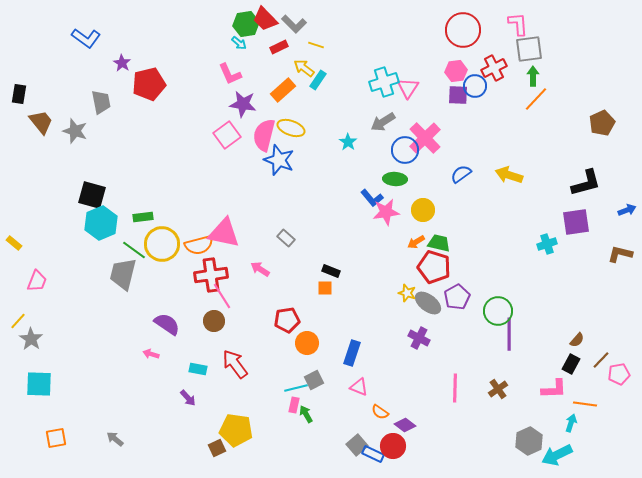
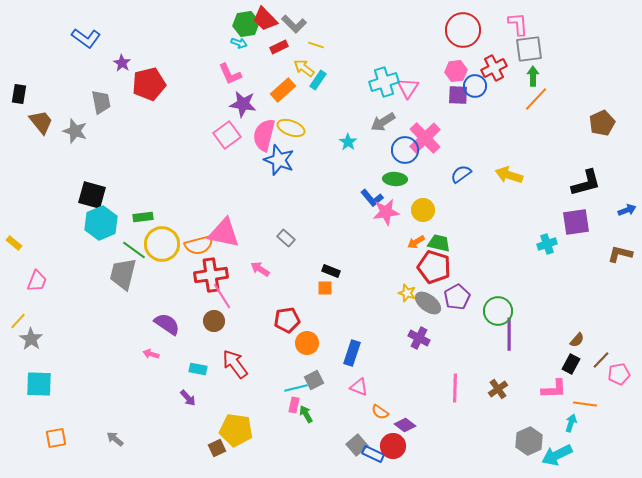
cyan arrow at (239, 43): rotated 21 degrees counterclockwise
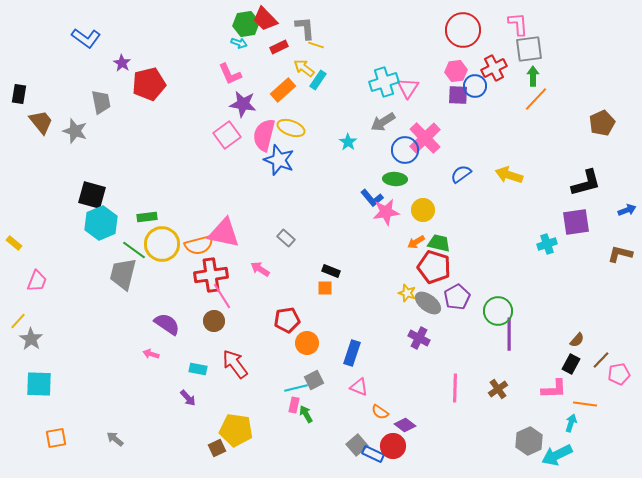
gray L-shape at (294, 24): moved 11 px right, 4 px down; rotated 140 degrees counterclockwise
green rectangle at (143, 217): moved 4 px right
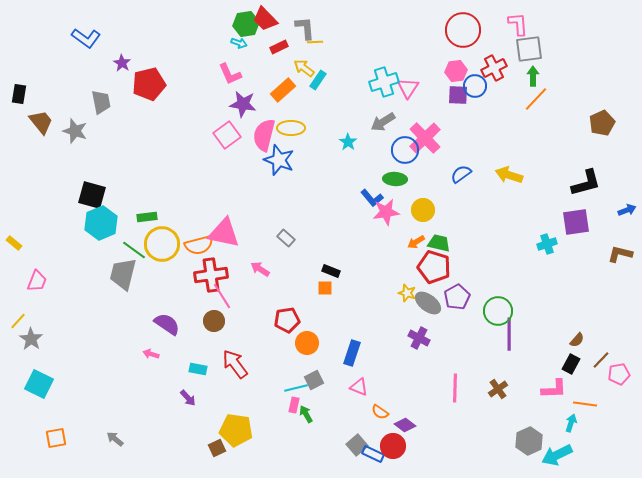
yellow line at (316, 45): moved 1 px left, 3 px up; rotated 21 degrees counterclockwise
yellow ellipse at (291, 128): rotated 20 degrees counterclockwise
cyan square at (39, 384): rotated 24 degrees clockwise
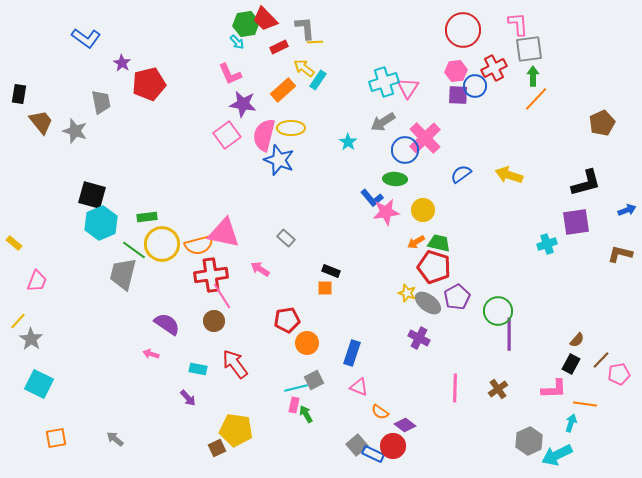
cyan arrow at (239, 43): moved 2 px left, 1 px up; rotated 28 degrees clockwise
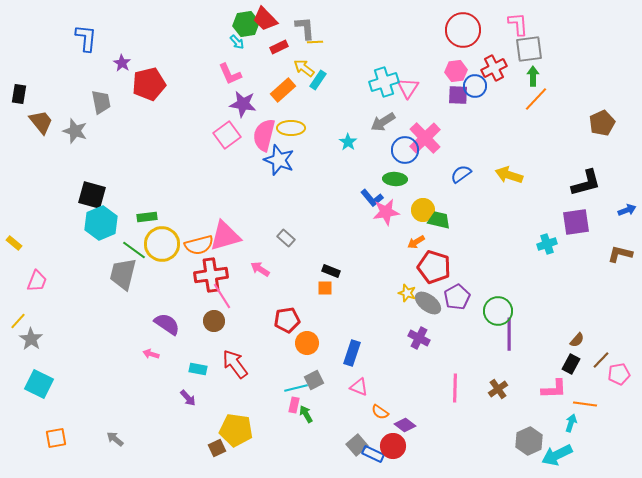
blue L-shape at (86, 38): rotated 120 degrees counterclockwise
pink triangle at (224, 233): moved 1 px right, 3 px down; rotated 28 degrees counterclockwise
green trapezoid at (439, 243): moved 23 px up
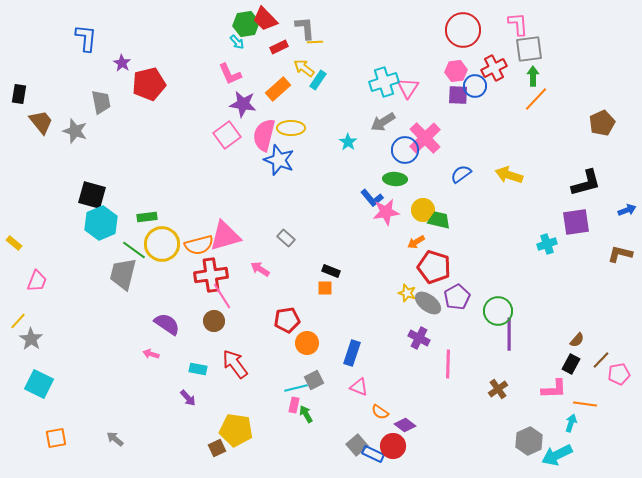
orange rectangle at (283, 90): moved 5 px left, 1 px up
pink line at (455, 388): moved 7 px left, 24 px up
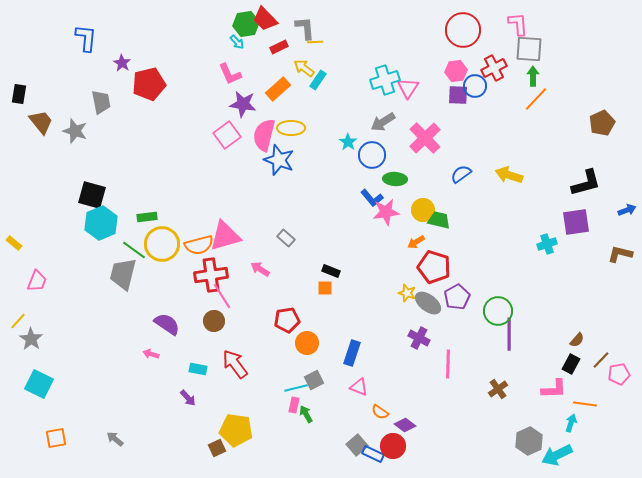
gray square at (529, 49): rotated 12 degrees clockwise
cyan cross at (384, 82): moved 1 px right, 2 px up
blue circle at (405, 150): moved 33 px left, 5 px down
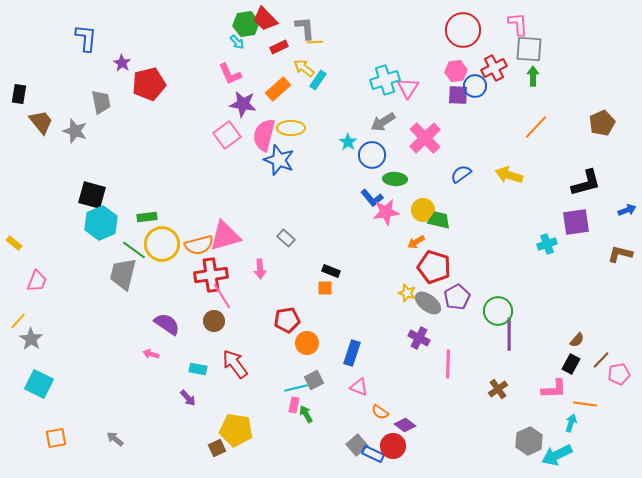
orange line at (536, 99): moved 28 px down
pink arrow at (260, 269): rotated 126 degrees counterclockwise
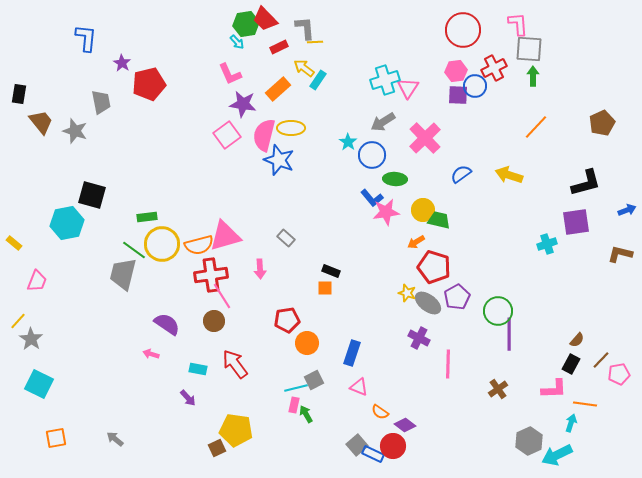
cyan hexagon at (101, 223): moved 34 px left; rotated 12 degrees clockwise
